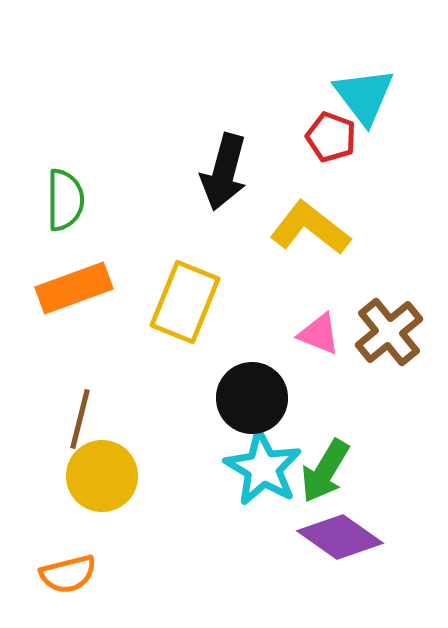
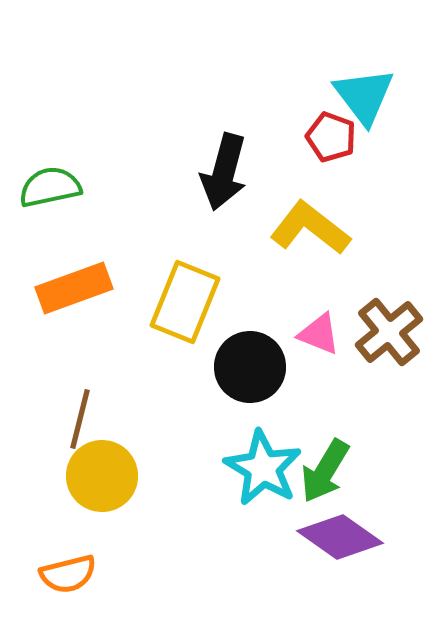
green semicircle: moved 15 px left, 13 px up; rotated 102 degrees counterclockwise
black circle: moved 2 px left, 31 px up
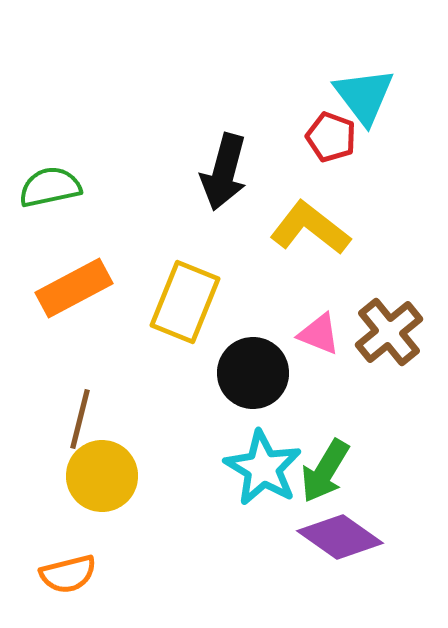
orange rectangle: rotated 8 degrees counterclockwise
black circle: moved 3 px right, 6 px down
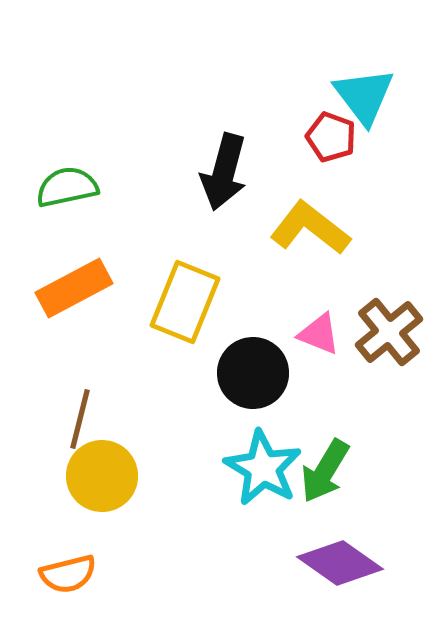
green semicircle: moved 17 px right
purple diamond: moved 26 px down
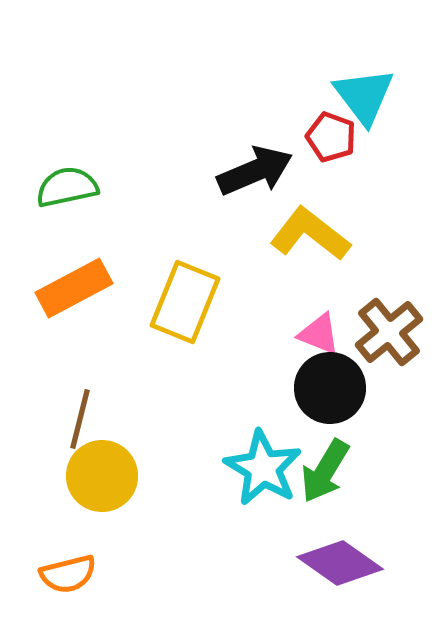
black arrow: moved 31 px right, 1 px up; rotated 128 degrees counterclockwise
yellow L-shape: moved 6 px down
black circle: moved 77 px right, 15 px down
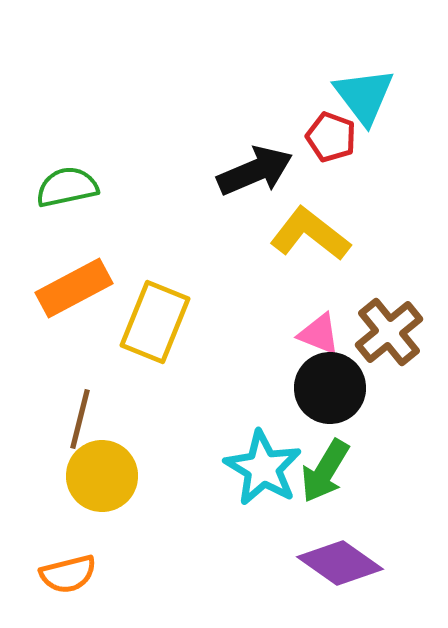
yellow rectangle: moved 30 px left, 20 px down
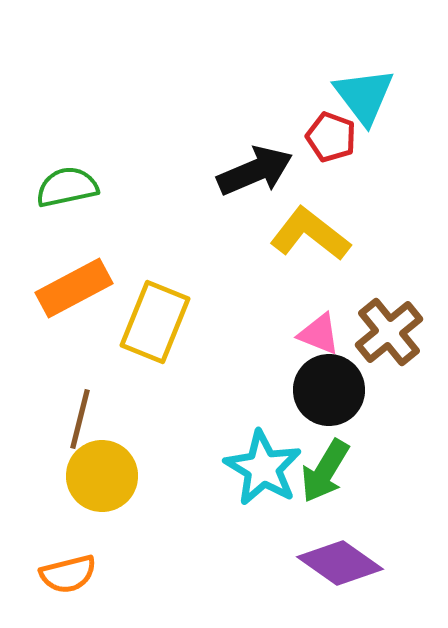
black circle: moved 1 px left, 2 px down
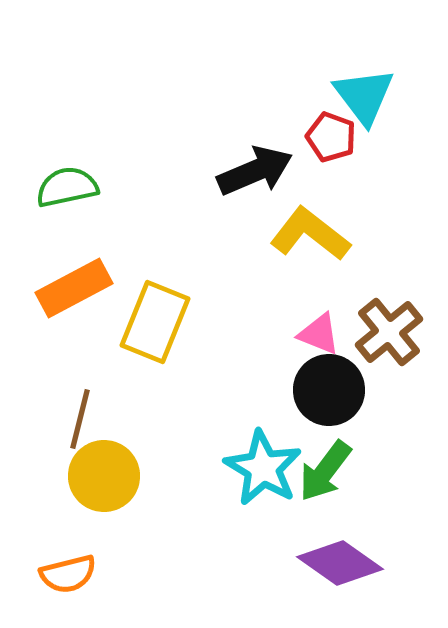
green arrow: rotated 6 degrees clockwise
yellow circle: moved 2 px right
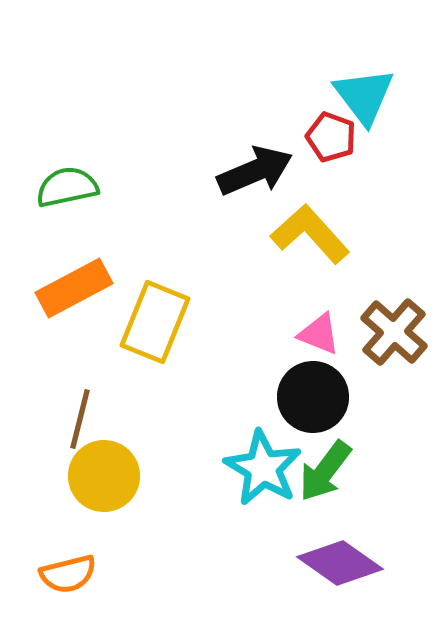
yellow L-shape: rotated 10 degrees clockwise
brown cross: moved 5 px right; rotated 10 degrees counterclockwise
black circle: moved 16 px left, 7 px down
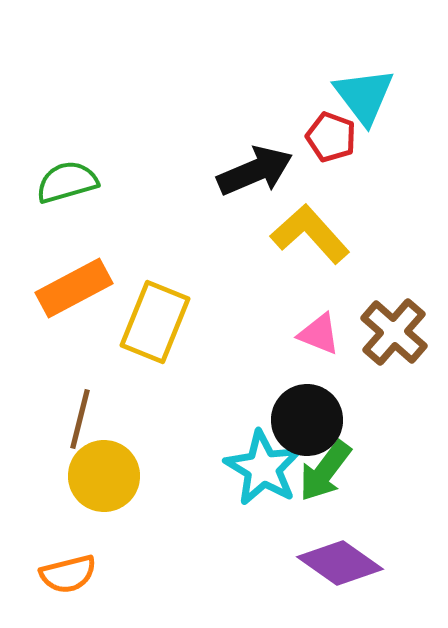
green semicircle: moved 5 px up; rotated 4 degrees counterclockwise
black circle: moved 6 px left, 23 px down
